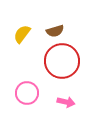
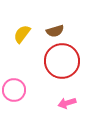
pink circle: moved 13 px left, 3 px up
pink arrow: moved 1 px right, 1 px down; rotated 150 degrees clockwise
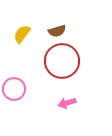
brown semicircle: moved 2 px right
pink circle: moved 1 px up
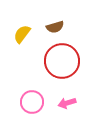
brown semicircle: moved 2 px left, 4 px up
pink circle: moved 18 px right, 13 px down
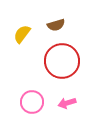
brown semicircle: moved 1 px right, 2 px up
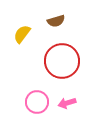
brown semicircle: moved 4 px up
pink circle: moved 5 px right
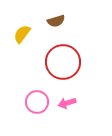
red circle: moved 1 px right, 1 px down
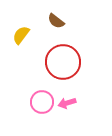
brown semicircle: rotated 54 degrees clockwise
yellow semicircle: moved 1 px left, 1 px down
pink circle: moved 5 px right
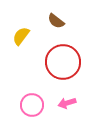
yellow semicircle: moved 1 px down
pink circle: moved 10 px left, 3 px down
